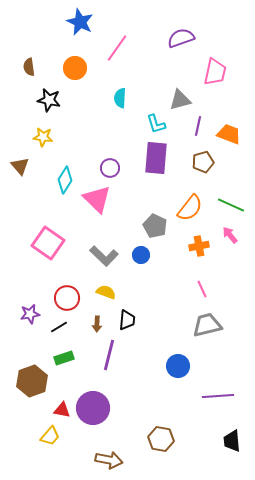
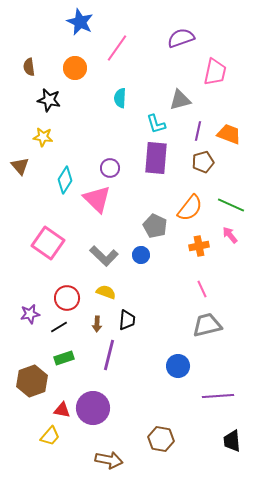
purple line at (198, 126): moved 5 px down
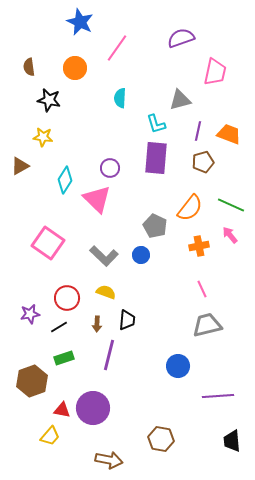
brown triangle at (20, 166): rotated 42 degrees clockwise
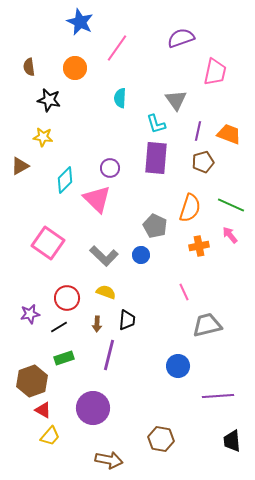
gray triangle at (180, 100): moved 4 px left; rotated 50 degrees counterclockwise
cyan diamond at (65, 180): rotated 12 degrees clockwise
orange semicircle at (190, 208): rotated 20 degrees counterclockwise
pink line at (202, 289): moved 18 px left, 3 px down
red triangle at (62, 410): moved 19 px left; rotated 18 degrees clockwise
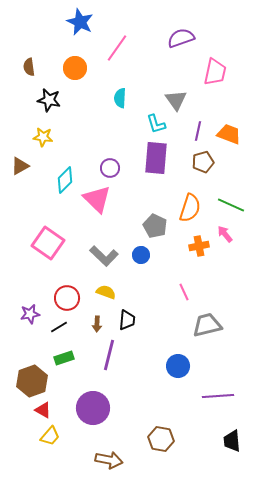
pink arrow at (230, 235): moved 5 px left, 1 px up
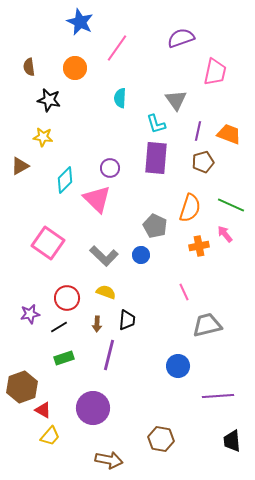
brown hexagon at (32, 381): moved 10 px left, 6 px down
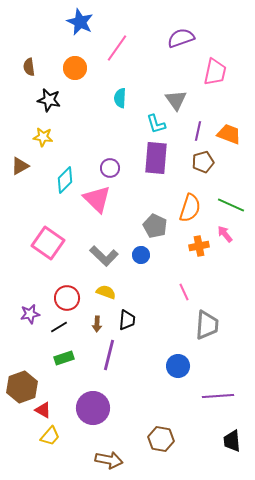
gray trapezoid at (207, 325): rotated 108 degrees clockwise
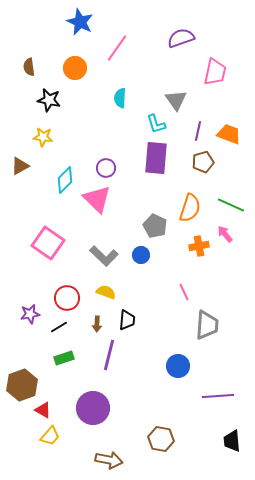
purple circle at (110, 168): moved 4 px left
brown hexagon at (22, 387): moved 2 px up
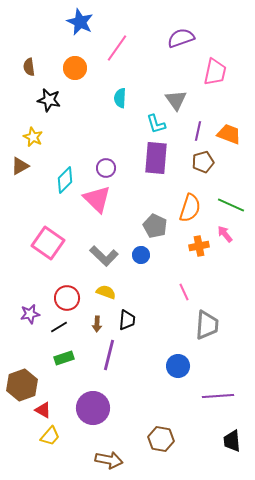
yellow star at (43, 137): moved 10 px left; rotated 18 degrees clockwise
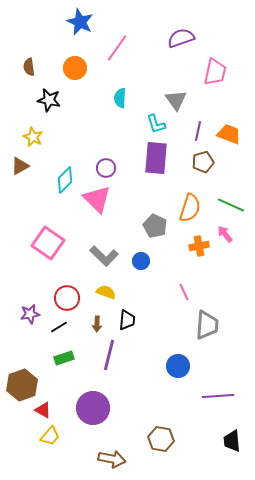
blue circle at (141, 255): moved 6 px down
brown arrow at (109, 460): moved 3 px right, 1 px up
